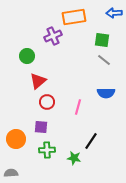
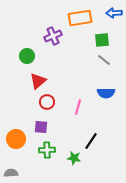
orange rectangle: moved 6 px right, 1 px down
green square: rotated 14 degrees counterclockwise
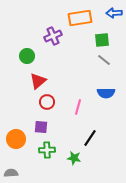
black line: moved 1 px left, 3 px up
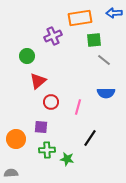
green square: moved 8 px left
red circle: moved 4 px right
green star: moved 7 px left, 1 px down
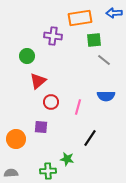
purple cross: rotated 30 degrees clockwise
blue semicircle: moved 3 px down
green cross: moved 1 px right, 21 px down
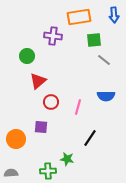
blue arrow: moved 2 px down; rotated 91 degrees counterclockwise
orange rectangle: moved 1 px left, 1 px up
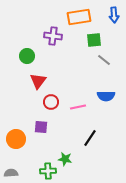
red triangle: rotated 12 degrees counterclockwise
pink line: rotated 63 degrees clockwise
green star: moved 2 px left
